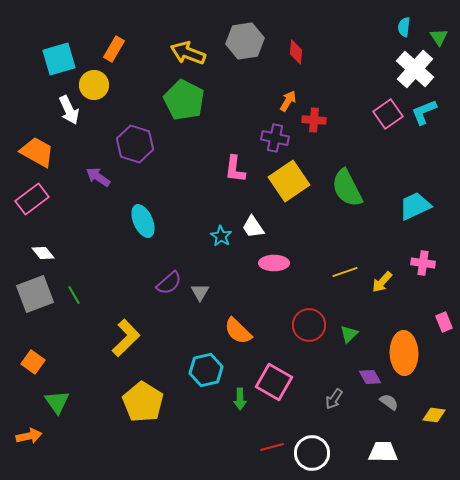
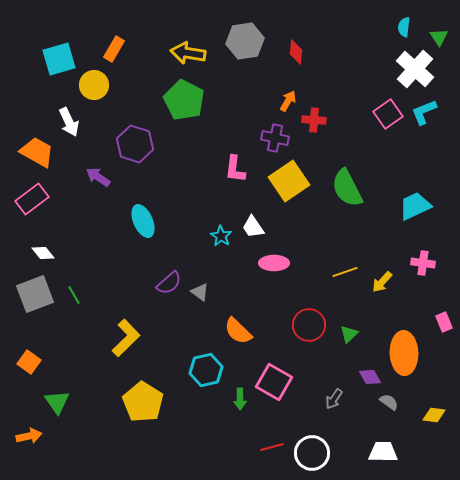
yellow arrow at (188, 53): rotated 12 degrees counterclockwise
white arrow at (69, 110): moved 12 px down
gray triangle at (200, 292): rotated 24 degrees counterclockwise
orange square at (33, 362): moved 4 px left
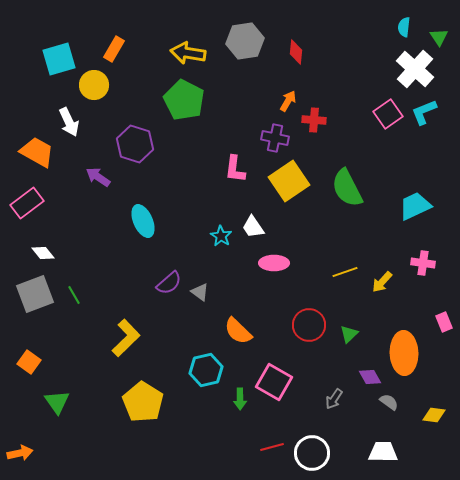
pink rectangle at (32, 199): moved 5 px left, 4 px down
orange arrow at (29, 436): moved 9 px left, 17 px down
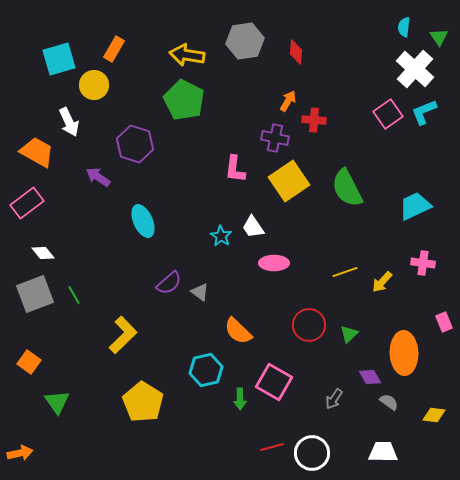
yellow arrow at (188, 53): moved 1 px left, 2 px down
yellow L-shape at (126, 338): moved 3 px left, 3 px up
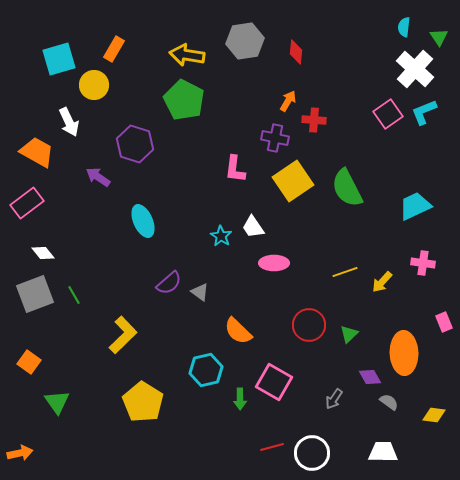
yellow square at (289, 181): moved 4 px right
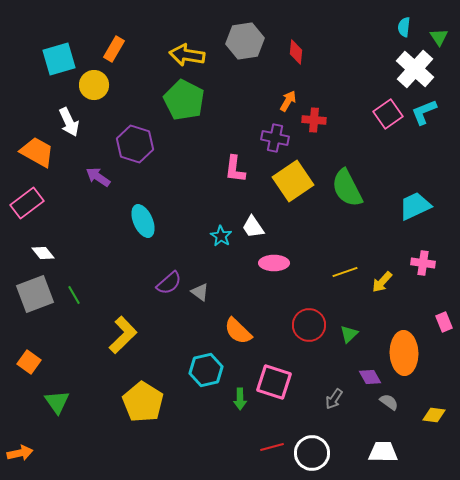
pink square at (274, 382): rotated 12 degrees counterclockwise
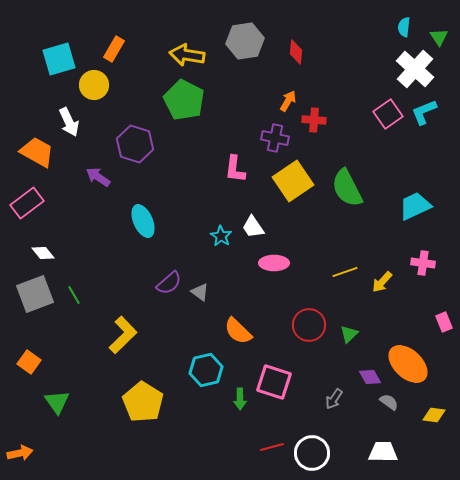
orange ellipse at (404, 353): moved 4 px right, 11 px down; rotated 45 degrees counterclockwise
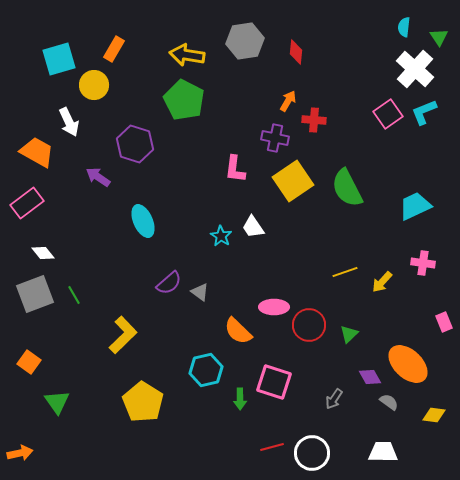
pink ellipse at (274, 263): moved 44 px down
